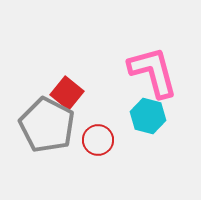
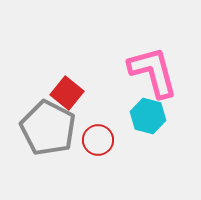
gray pentagon: moved 1 px right, 3 px down
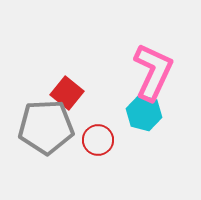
pink L-shape: rotated 40 degrees clockwise
cyan hexagon: moved 4 px left, 3 px up
gray pentagon: moved 2 px left, 1 px up; rotated 30 degrees counterclockwise
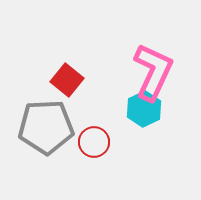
red square: moved 13 px up
cyan hexagon: moved 4 px up; rotated 20 degrees clockwise
red circle: moved 4 px left, 2 px down
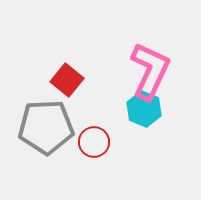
pink L-shape: moved 3 px left, 1 px up
cyan hexagon: rotated 12 degrees counterclockwise
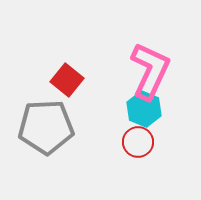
red circle: moved 44 px right
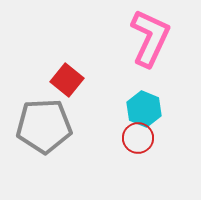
pink L-shape: moved 33 px up
gray pentagon: moved 2 px left, 1 px up
red circle: moved 4 px up
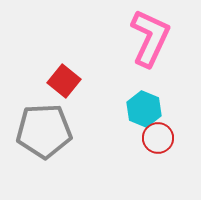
red square: moved 3 px left, 1 px down
gray pentagon: moved 5 px down
red circle: moved 20 px right
